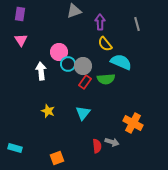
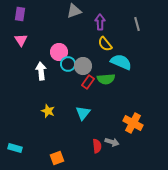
red rectangle: moved 3 px right
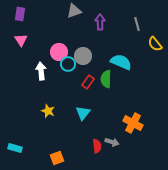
yellow semicircle: moved 50 px right
gray circle: moved 10 px up
green semicircle: rotated 96 degrees clockwise
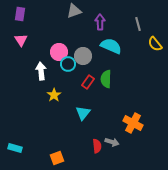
gray line: moved 1 px right
cyan semicircle: moved 10 px left, 16 px up
yellow star: moved 6 px right, 16 px up; rotated 16 degrees clockwise
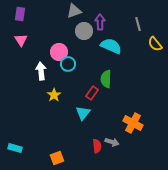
gray circle: moved 1 px right, 25 px up
red rectangle: moved 4 px right, 11 px down
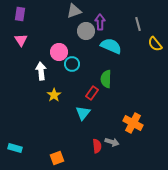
gray circle: moved 2 px right
cyan circle: moved 4 px right
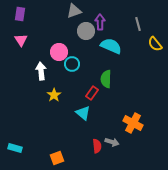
cyan triangle: rotated 28 degrees counterclockwise
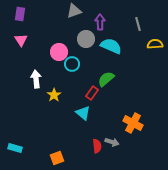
gray circle: moved 8 px down
yellow semicircle: rotated 126 degrees clockwise
white arrow: moved 5 px left, 8 px down
green semicircle: rotated 48 degrees clockwise
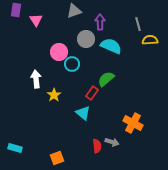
purple rectangle: moved 4 px left, 4 px up
pink triangle: moved 15 px right, 20 px up
yellow semicircle: moved 5 px left, 4 px up
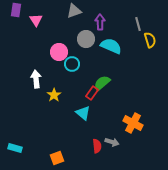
yellow semicircle: rotated 77 degrees clockwise
green semicircle: moved 4 px left, 4 px down
